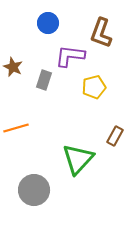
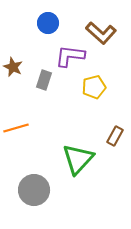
brown L-shape: rotated 68 degrees counterclockwise
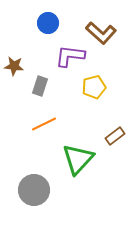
brown star: moved 1 px right, 1 px up; rotated 18 degrees counterclockwise
gray rectangle: moved 4 px left, 6 px down
orange line: moved 28 px right, 4 px up; rotated 10 degrees counterclockwise
brown rectangle: rotated 24 degrees clockwise
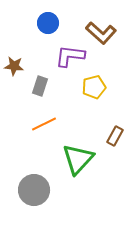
brown rectangle: rotated 24 degrees counterclockwise
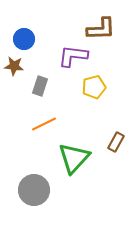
blue circle: moved 24 px left, 16 px down
brown L-shape: moved 4 px up; rotated 44 degrees counterclockwise
purple L-shape: moved 3 px right
brown rectangle: moved 1 px right, 6 px down
green triangle: moved 4 px left, 1 px up
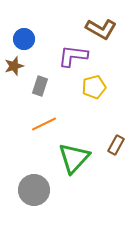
brown L-shape: rotated 32 degrees clockwise
brown star: rotated 24 degrees counterclockwise
brown rectangle: moved 3 px down
